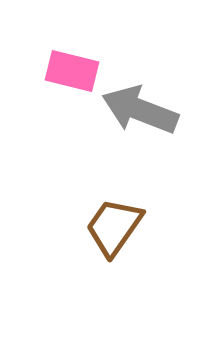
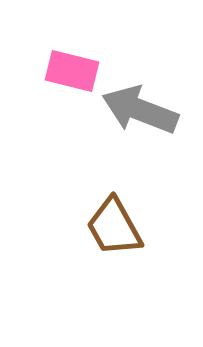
brown trapezoid: rotated 64 degrees counterclockwise
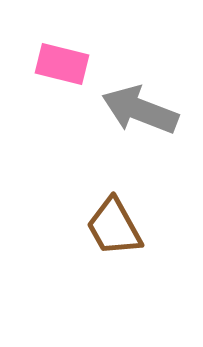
pink rectangle: moved 10 px left, 7 px up
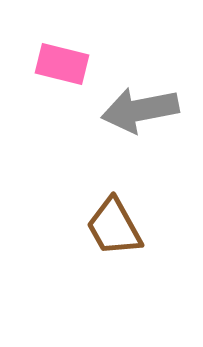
gray arrow: rotated 32 degrees counterclockwise
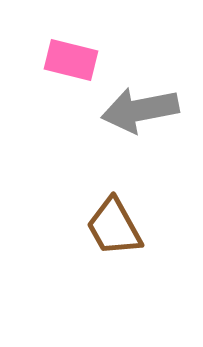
pink rectangle: moved 9 px right, 4 px up
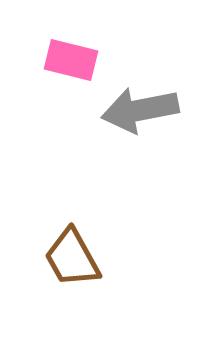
brown trapezoid: moved 42 px left, 31 px down
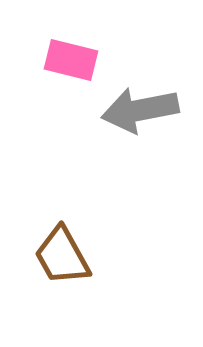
brown trapezoid: moved 10 px left, 2 px up
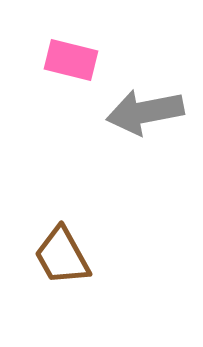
gray arrow: moved 5 px right, 2 px down
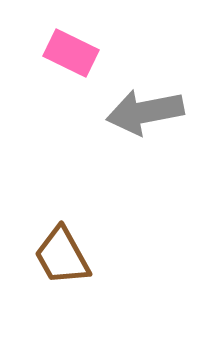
pink rectangle: moved 7 px up; rotated 12 degrees clockwise
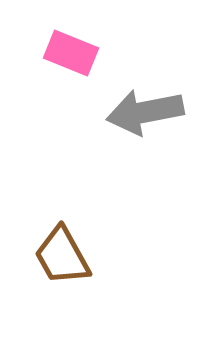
pink rectangle: rotated 4 degrees counterclockwise
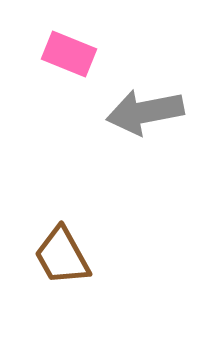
pink rectangle: moved 2 px left, 1 px down
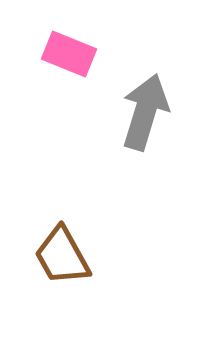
gray arrow: rotated 118 degrees clockwise
